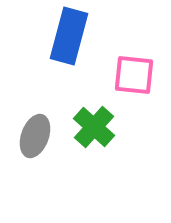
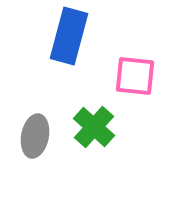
pink square: moved 1 px right, 1 px down
gray ellipse: rotated 9 degrees counterclockwise
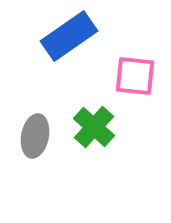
blue rectangle: rotated 40 degrees clockwise
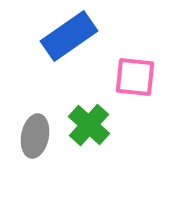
pink square: moved 1 px down
green cross: moved 5 px left, 2 px up
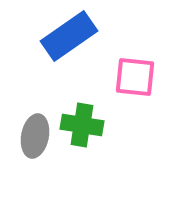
green cross: moved 7 px left; rotated 33 degrees counterclockwise
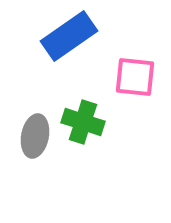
green cross: moved 1 px right, 3 px up; rotated 9 degrees clockwise
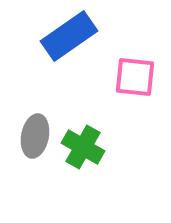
green cross: moved 25 px down; rotated 12 degrees clockwise
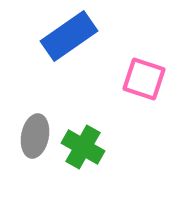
pink square: moved 9 px right, 2 px down; rotated 12 degrees clockwise
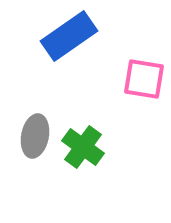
pink square: rotated 9 degrees counterclockwise
green cross: rotated 6 degrees clockwise
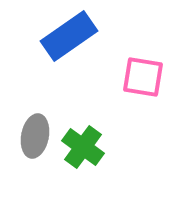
pink square: moved 1 px left, 2 px up
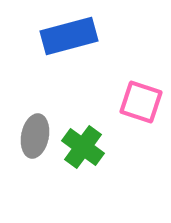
blue rectangle: rotated 20 degrees clockwise
pink square: moved 2 px left, 25 px down; rotated 9 degrees clockwise
